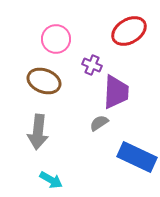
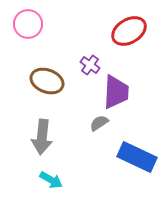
pink circle: moved 28 px left, 15 px up
purple cross: moved 2 px left; rotated 12 degrees clockwise
brown ellipse: moved 3 px right
gray arrow: moved 4 px right, 5 px down
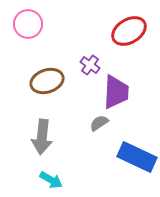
brown ellipse: rotated 40 degrees counterclockwise
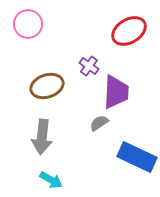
purple cross: moved 1 px left, 1 px down
brown ellipse: moved 5 px down
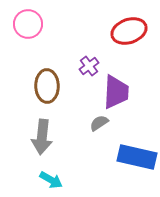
red ellipse: rotated 12 degrees clockwise
purple cross: rotated 18 degrees clockwise
brown ellipse: rotated 72 degrees counterclockwise
blue rectangle: rotated 12 degrees counterclockwise
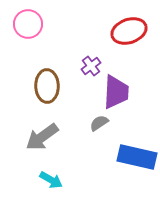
purple cross: moved 2 px right
gray arrow: rotated 48 degrees clockwise
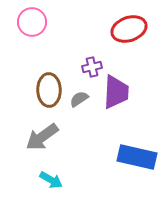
pink circle: moved 4 px right, 2 px up
red ellipse: moved 2 px up
purple cross: moved 1 px right, 1 px down; rotated 24 degrees clockwise
brown ellipse: moved 2 px right, 4 px down
gray semicircle: moved 20 px left, 24 px up
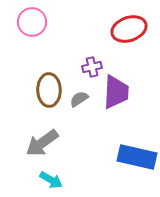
gray arrow: moved 6 px down
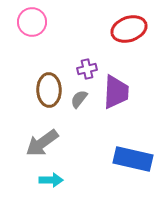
purple cross: moved 5 px left, 2 px down
gray semicircle: rotated 18 degrees counterclockwise
blue rectangle: moved 4 px left, 2 px down
cyan arrow: rotated 30 degrees counterclockwise
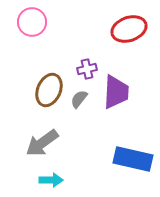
brown ellipse: rotated 24 degrees clockwise
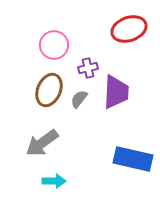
pink circle: moved 22 px right, 23 px down
purple cross: moved 1 px right, 1 px up
cyan arrow: moved 3 px right, 1 px down
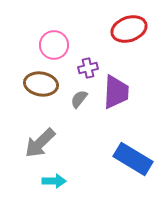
brown ellipse: moved 8 px left, 6 px up; rotated 76 degrees clockwise
gray arrow: moved 2 px left; rotated 8 degrees counterclockwise
blue rectangle: rotated 18 degrees clockwise
